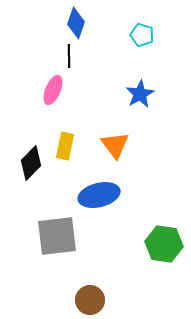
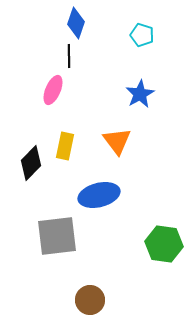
orange triangle: moved 2 px right, 4 px up
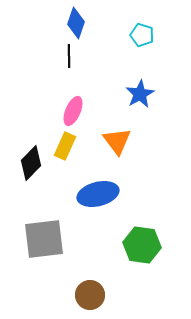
pink ellipse: moved 20 px right, 21 px down
yellow rectangle: rotated 12 degrees clockwise
blue ellipse: moved 1 px left, 1 px up
gray square: moved 13 px left, 3 px down
green hexagon: moved 22 px left, 1 px down
brown circle: moved 5 px up
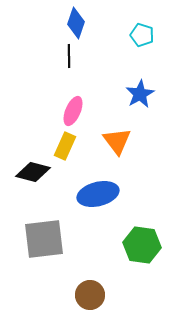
black diamond: moved 2 px right, 9 px down; rotated 60 degrees clockwise
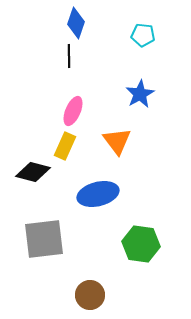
cyan pentagon: moved 1 px right; rotated 10 degrees counterclockwise
green hexagon: moved 1 px left, 1 px up
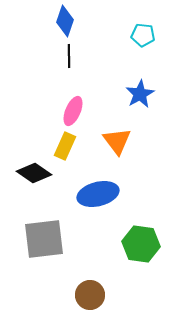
blue diamond: moved 11 px left, 2 px up
black diamond: moved 1 px right, 1 px down; rotated 20 degrees clockwise
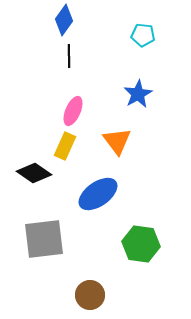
blue diamond: moved 1 px left, 1 px up; rotated 16 degrees clockwise
blue star: moved 2 px left
blue ellipse: rotated 21 degrees counterclockwise
